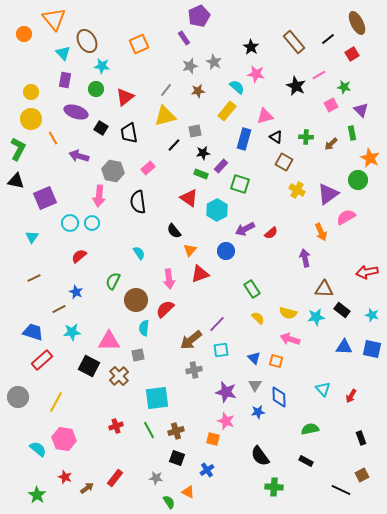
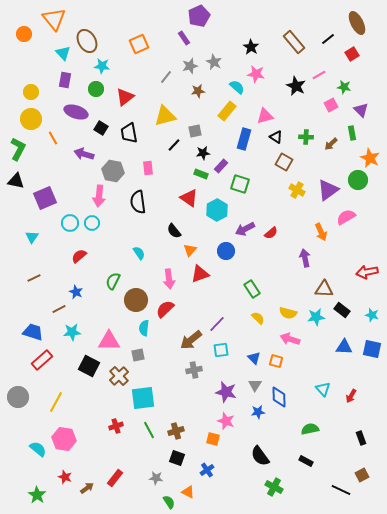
gray line at (166, 90): moved 13 px up
purple arrow at (79, 156): moved 5 px right, 2 px up
pink rectangle at (148, 168): rotated 56 degrees counterclockwise
purple triangle at (328, 194): moved 4 px up
cyan square at (157, 398): moved 14 px left
green cross at (274, 487): rotated 24 degrees clockwise
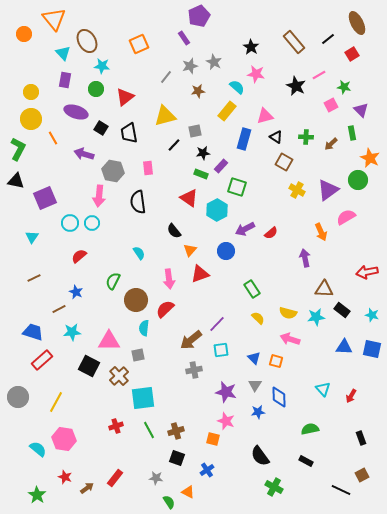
green square at (240, 184): moved 3 px left, 3 px down
